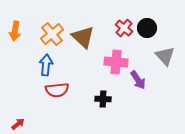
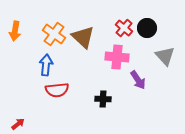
orange cross: moved 2 px right; rotated 15 degrees counterclockwise
pink cross: moved 1 px right, 5 px up
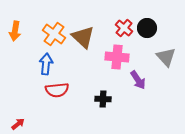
gray triangle: moved 1 px right, 1 px down
blue arrow: moved 1 px up
